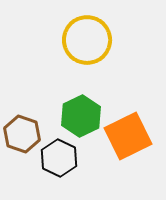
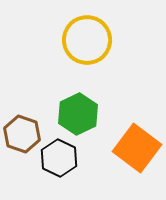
green hexagon: moved 3 px left, 2 px up
orange square: moved 9 px right, 12 px down; rotated 27 degrees counterclockwise
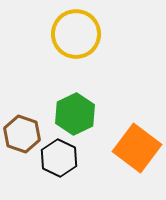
yellow circle: moved 11 px left, 6 px up
green hexagon: moved 3 px left
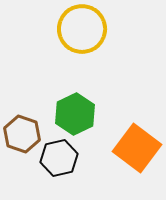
yellow circle: moved 6 px right, 5 px up
black hexagon: rotated 21 degrees clockwise
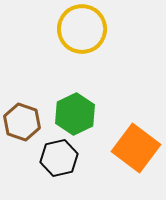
brown hexagon: moved 12 px up
orange square: moved 1 px left
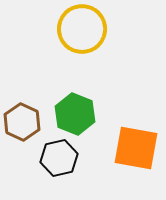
green hexagon: rotated 12 degrees counterclockwise
brown hexagon: rotated 6 degrees clockwise
orange square: rotated 27 degrees counterclockwise
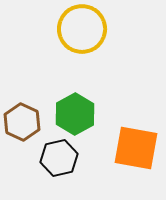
green hexagon: rotated 9 degrees clockwise
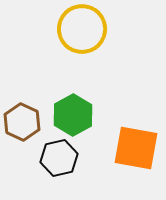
green hexagon: moved 2 px left, 1 px down
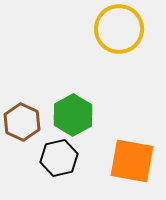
yellow circle: moved 37 px right
orange square: moved 4 px left, 13 px down
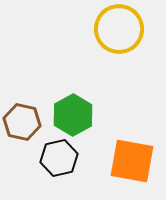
brown hexagon: rotated 12 degrees counterclockwise
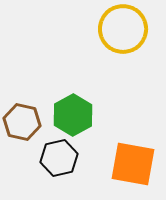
yellow circle: moved 4 px right
orange square: moved 1 px right, 3 px down
